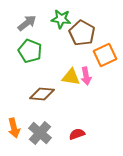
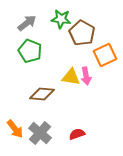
orange arrow: moved 1 px right, 1 px down; rotated 24 degrees counterclockwise
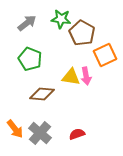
green pentagon: moved 8 px down
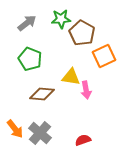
green star: rotated 12 degrees counterclockwise
orange square: moved 1 px left, 1 px down
pink arrow: moved 14 px down
red semicircle: moved 6 px right, 6 px down
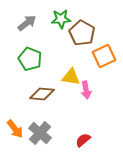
red semicircle: rotated 21 degrees counterclockwise
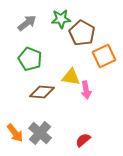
brown diamond: moved 2 px up
orange arrow: moved 4 px down
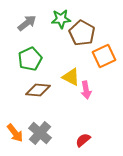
green pentagon: rotated 25 degrees clockwise
yellow triangle: rotated 18 degrees clockwise
brown diamond: moved 4 px left, 2 px up
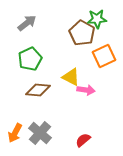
green star: moved 36 px right
pink arrow: rotated 72 degrees counterclockwise
orange arrow: rotated 66 degrees clockwise
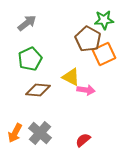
green star: moved 7 px right, 1 px down
brown pentagon: moved 6 px right, 6 px down
orange square: moved 2 px up
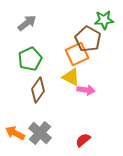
orange square: moved 27 px left
brown diamond: rotated 60 degrees counterclockwise
orange arrow: rotated 90 degrees clockwise
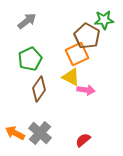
gray arrow: moved 2 px up
brown pentagon: moved 1 px left, 3 px up
brown diamond: moved 1 px right, 1 px up
